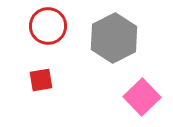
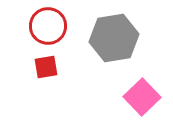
gray hexagon: rotated 18 degrees clockwise
red square: moved 5 px right, 13 px up
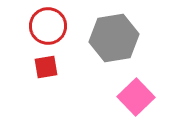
pink square: moved 6 px left
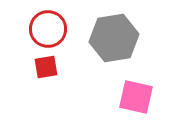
red circle: moved 3 px down
pink square: rotated 33 degrees counterclockwise
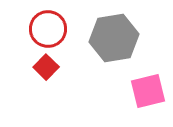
red square: rotated 35 degrees counterclockwise
pink square: moved 12 px right, 6 px up; rotated 27 degrees counterclockwise
